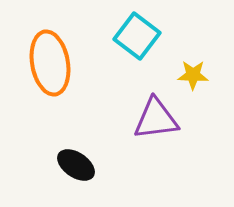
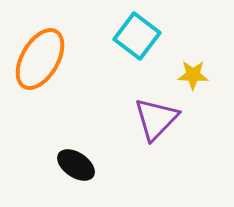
orange ellipse: moved 10 px left, 4 px up; rotated 40 degrees clockwise
purple triangle: rotated 39 degrees counterclockwise
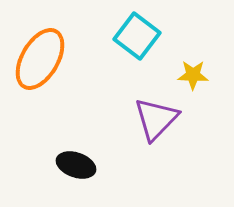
black ellipse: rotated 15 degrees counterclockwise
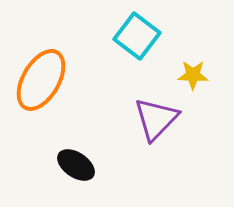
orange ellipse: moved 1 px right, 21 px down
black ellipse: rotated 15 degrees clockwise
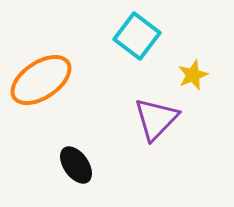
yellow star: rotated 24 degrees counterclockwise
orange ellipse: rotated 26 degrees clockwise
black ellipse: rotated 21 degrees clockwise
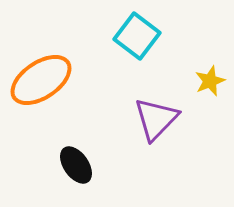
yellow star: moved 17 px right, 6 px down
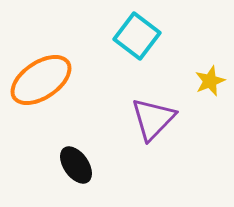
purple triangle: moved 3 px left
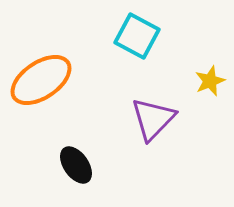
cyan square: rotated 9 degrees counterclockwise
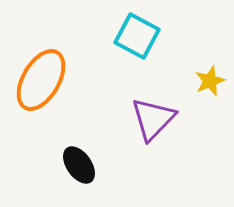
orange ellipse: rotated 26 degrees counterclockwise
black ellipse: moved 3 px right
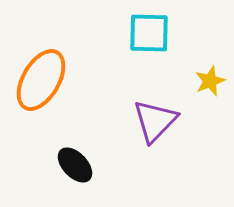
cyan square: moved 12 px right, 3 px up; rotated 27 degrees counterclockwise
purple triangle: moved 2 px right, 2 px down
black ellipse: moved 4 px left; rotated 9 degrees counterclockwise
